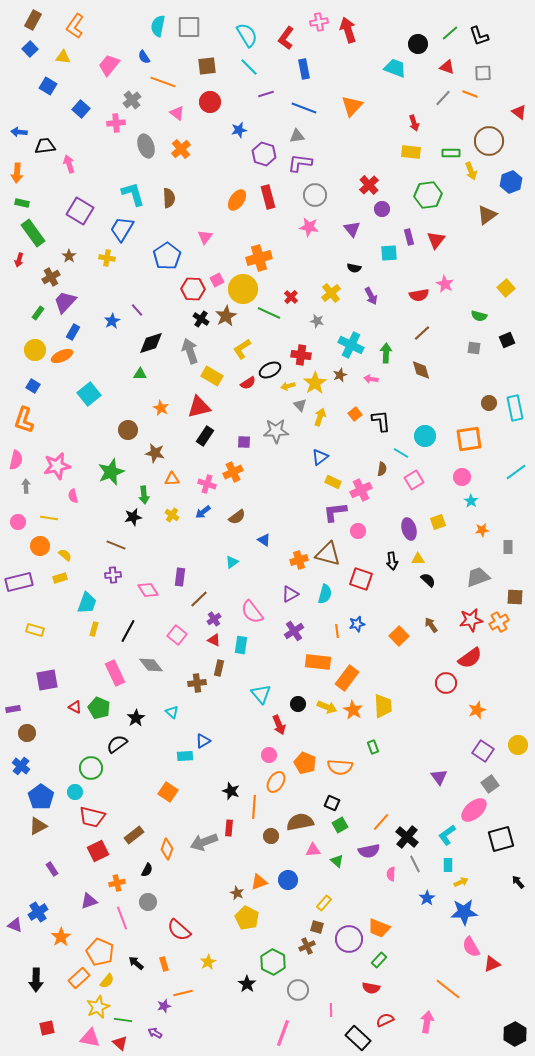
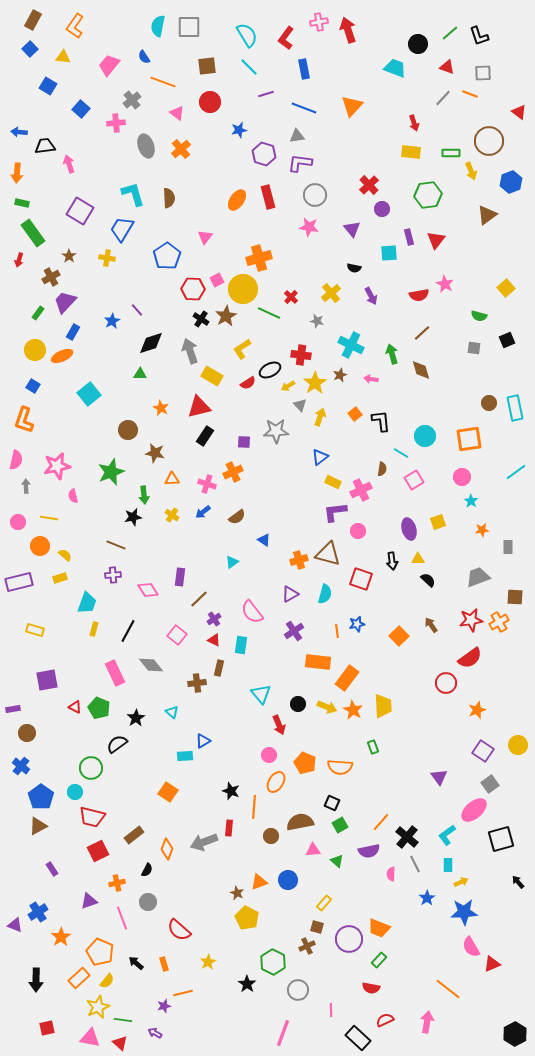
green arrow at (386, 353): moved 6 px right, 1 px down; rotated 18 degrees counterclockwise
yellow arrow at (288, 386): rotated 16 degrees counterclockwise
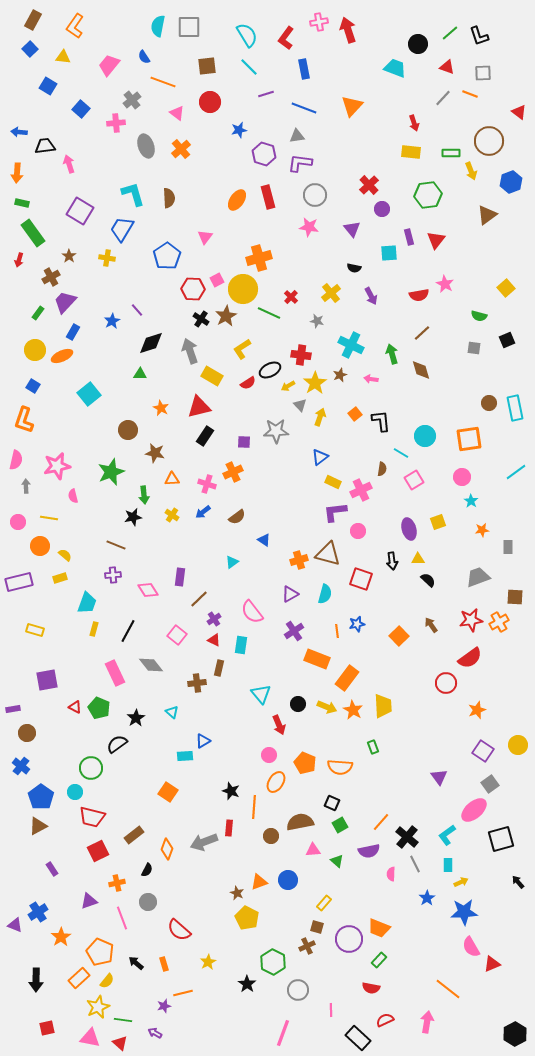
orange rectangle at (318, 662): moved 1 px left, 3 px up; rotated 15 degrees clockwise
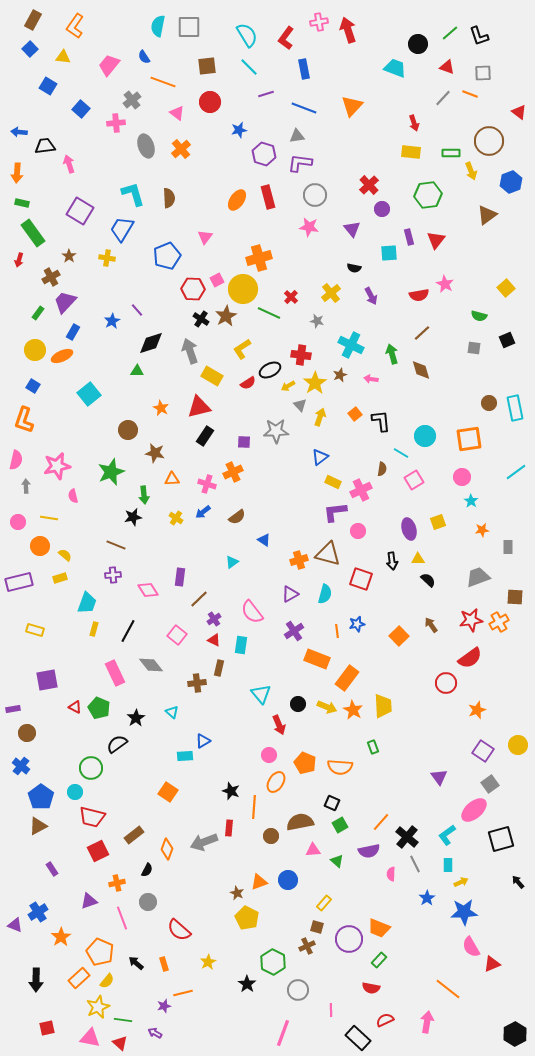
blue pentagon at (167, 256): rotated 12 degrees clockwise
green triangle at (140, 374): moved 3 px left, 3 px up
yellow cross at (172, 515): moved 4 px right, 3 px down
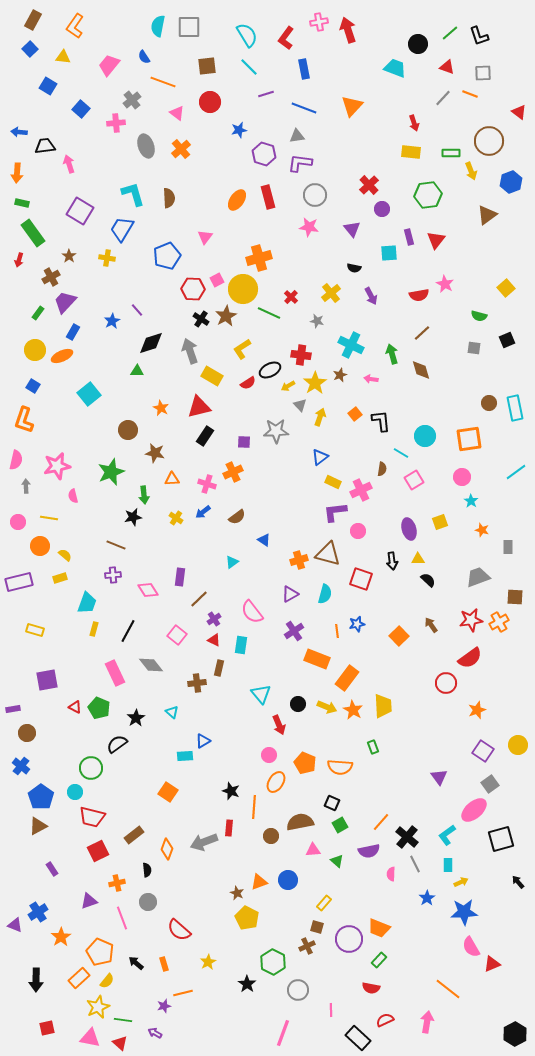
yellow square at (438, 522): moved 2 px right
orange star at (482, 530): rotated 24 degrees clockwise
black semicircle at (147, 870): rotated 32 degrees counterclockwise
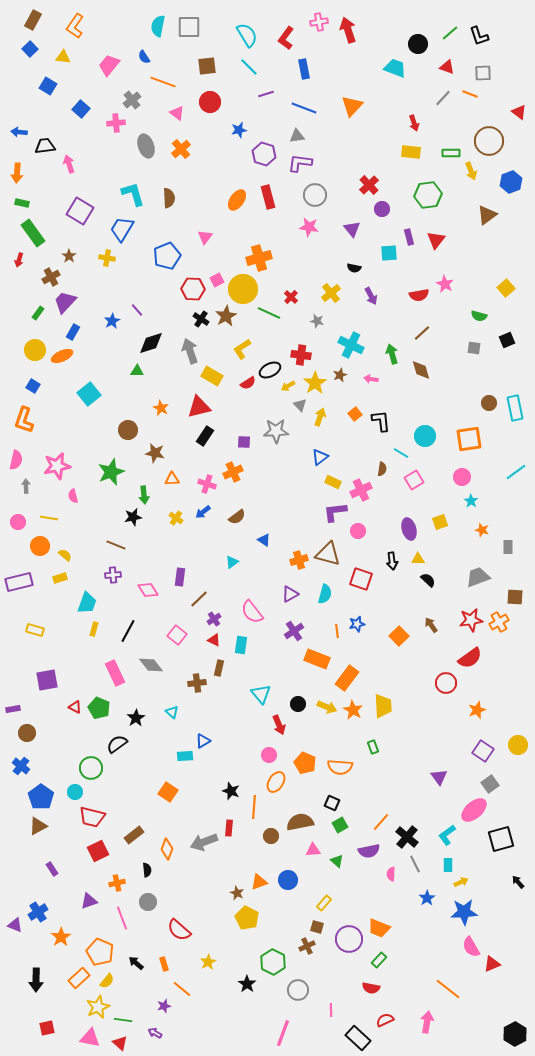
orange line at (183, 993): moved 1 px left, 4 px up; rotated 54 degrees clockwise
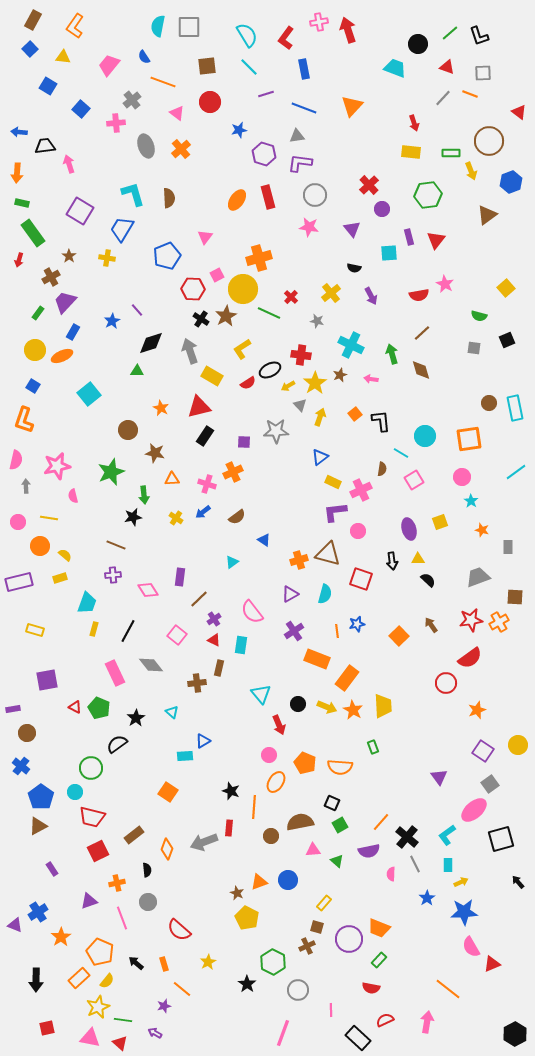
pink square at (217, 280): moved 5 px up
